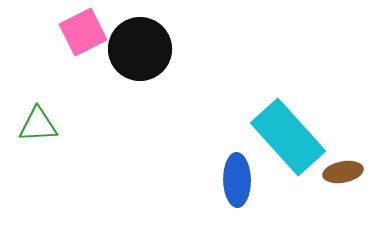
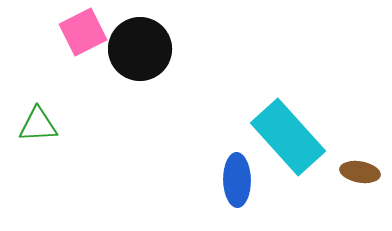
brown ellipse: moved 17 px right; rotated 21 degrees clockwise
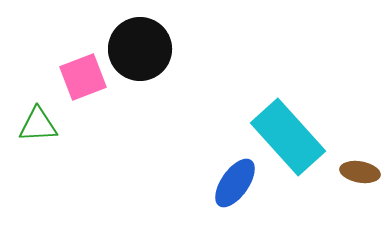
pink square: moved 45 px down; rotated 6 degrees clockwise
blue ellipse: moved 2 px left, 3 px down; rotated 36 degrees clockwise
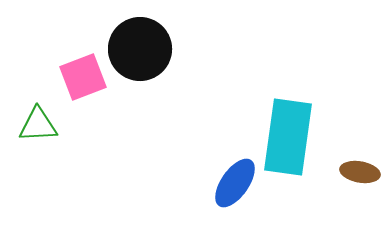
cyan rectangle: rotated 50 degrees clockwise
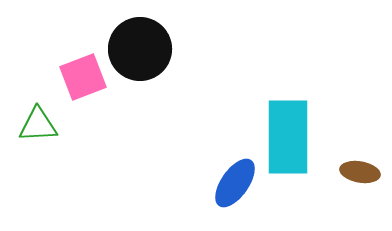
cyan rectangle: rotated 8 degrees counterclockwise
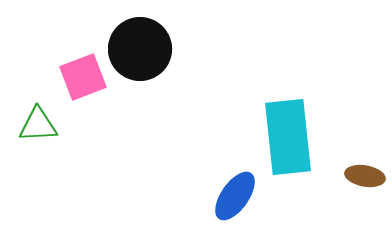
cyan rectangle: rotated 6 degrees counterclockwise
brown ellipse: moved 5 px right, 4 px down
blue ellipse: moved 13 px down
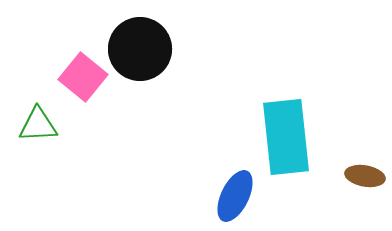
pink square: rotated 30 degrees counterclockwise
cyan rectangle: moved 2 px left
blue ellipse: rotated 9 degrees counterclockwise
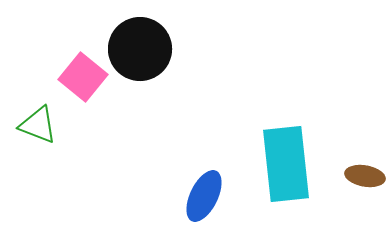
green triangle: rotated 24 degrees clockwise
cyan rectangle: moved 27 px down
blue ellipse: moved 31 px left
